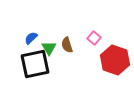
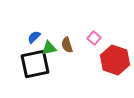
blue semicircle: moved 3 px right, 1 px up
green triangle: rotated 49 degrees clockwise
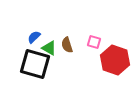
pink square: moved 4 px down; rotated 24 degrees counterclockwise
green triangle: rotated 42 degrees clockwise
black square: rotated 28 degrees clockwise
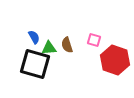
blue semicircle: rotated 104 degrees clockwise
pink square: moved 2 px up
green triangle: rotated 35 degrees counterclockwise
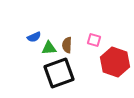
blue semicircle: rotated 96 degrees clockwise
brown semicircle: rotated 21 degrees clockwise
red hexagon: moved 2 px down
black square: moved 24 px right, 9 px down; rotated 36 degrees counterclockwise
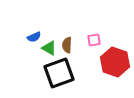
pink square: rotated 24 degrees counterclockwise
green triangle: rotated 35 degrees clockwise
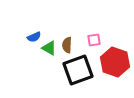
black square: moved 19 px right, 3 px up
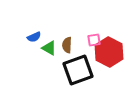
red hexagon: moved 6 px left, 10 px up; rotated 8 degrees clockwise
